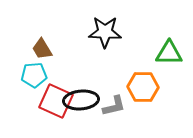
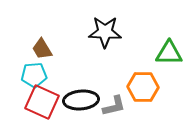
red square: moved 14 px left, 1 px down
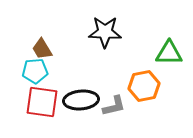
cyan pentagon: moved 1 px right, 4 px up
orange hexagon: moved 1 px right, 1 px up; rotated 12 degrees counterclockwise
red square: rotated 16 degrees counterclockwise
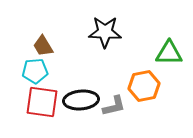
brown trapezoid: moved 1 px right, 3 px up
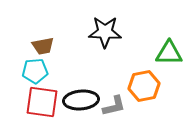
brown trapezoid: rotated 70 degrees counterclockwise
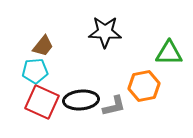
brown trapezoid: rotated 40 degrees counterclockwise
red square: rotated 16 degrees clockwise
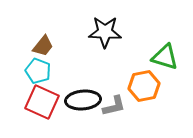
green triangle: moved 4 px left, 4 px down; rotated 16 degrees clockwise
cyan pentagon: moved 3 px right; rotated 25 degrees clockwise
black ellipse: moved 2 px right
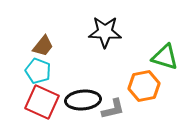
gray L-shape: moved 1 px left, 3 px down
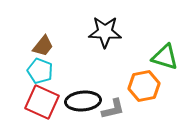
cyan pentagon: moved 2 px right
black ellipse: moved 1 px down
